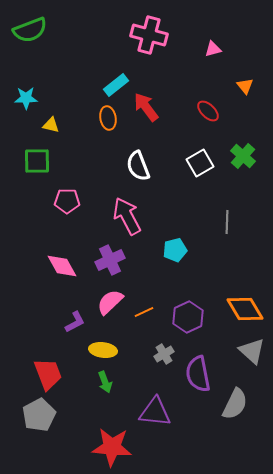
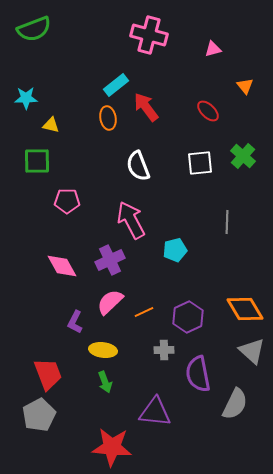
green semicircle: moved 4 px right, 1 px up
white square: rotated 24 degrees clockwise
pink arrow: moved 4 px right, 4 px down
purple L-shape: rotated 145 degrees clockwise
gray cross: moved 4 px up; rotated 30 degrees clockwise
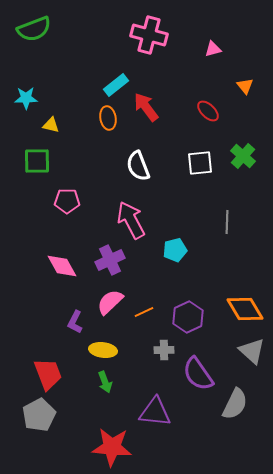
purple semicircle: rotated 24 degrees counterclockwise
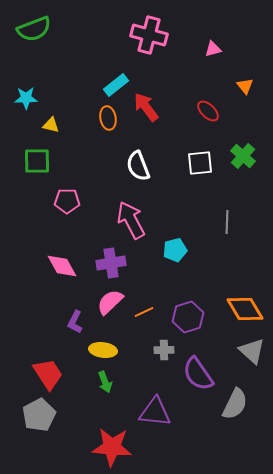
purple cross: moved 1 px right, 3 px down; rotated 16 degrees clockwise
purple hexagon: rotated 8 degrees clockwise
red trapezoid: rotated 12 degrees counterclockwise
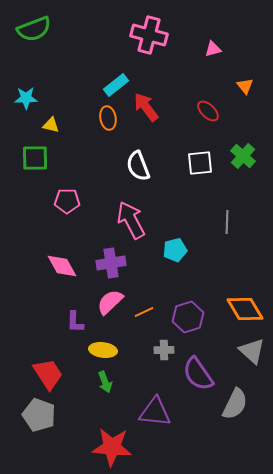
green square: moved 2 px left, 3 px up
purple L-shape: rotated 25 degrees counterclockwise
gray pentagon: rotated 24 degrees counterclockwise
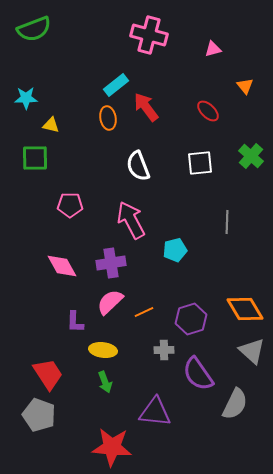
green cross: moved 8 px right
pink pentagon: moved 3 px right, 4 px down
purple hexagon: moved 3 px right, 2 px down
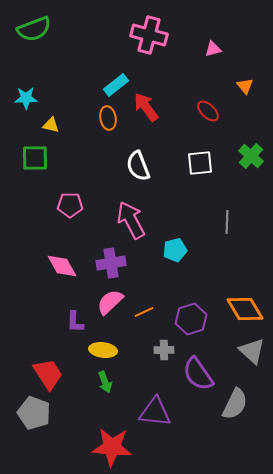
gray pentagon: moved 5 px left, 2 px up
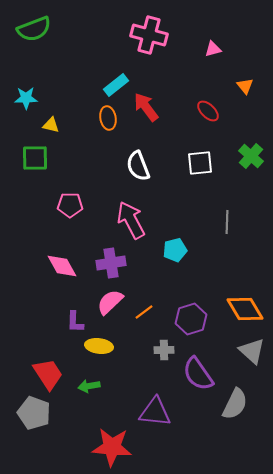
orange line: rotated 12 degrees counterclockwise
yellow ellipse: moved 4 px left, 4 px up
green arrow: moved 16 px left, 4 px down; rotated 100 degrees clockwise
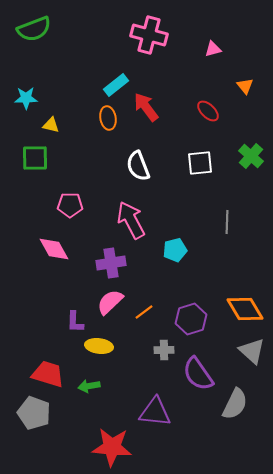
pink diamond: moved 8 px left, 17 px up
red trapezoid: rotated 40 degrees counterclockwise
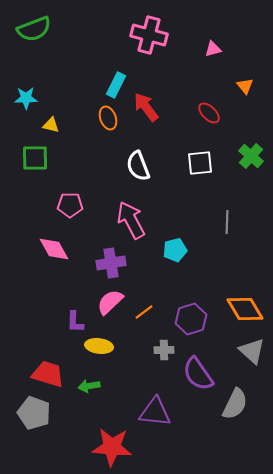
cyan rectangle: rotated 25 degrees counterclockwise
red ellipse: moved 1 px right, 2 px down
orange ellipse: rotated 10 degrees counterclockwise
